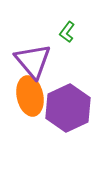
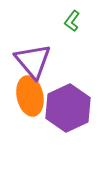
green L-shape: moved 5 px right, 11 px up
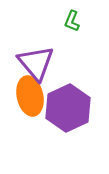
green L-shape: rotated 15 degrees counterclockwise
purple triangle: moved 3 px right, 2 px down
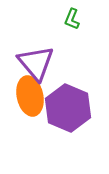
green L-shape: moved 2 px up
purple hexagon: rotated 12 degrees counterclockwise
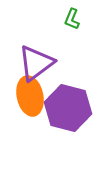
purple triangle: rotated 33 degrees clockwise
purple hexagon: rotated 9 degrees counterclockwise
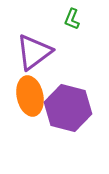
purple triangle: moved 2 px left, 11 px up
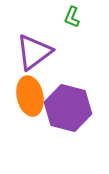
green L-shape: moved 2 px up
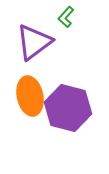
green L-shape: moved 6 px left; rotated 20 degrees clockwise
purple triangle: moved 10 px up
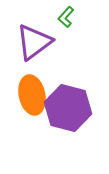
orange ellipse: moved 2 px right, 1 px up
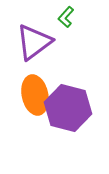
orange ellipse: moved 3 px right
